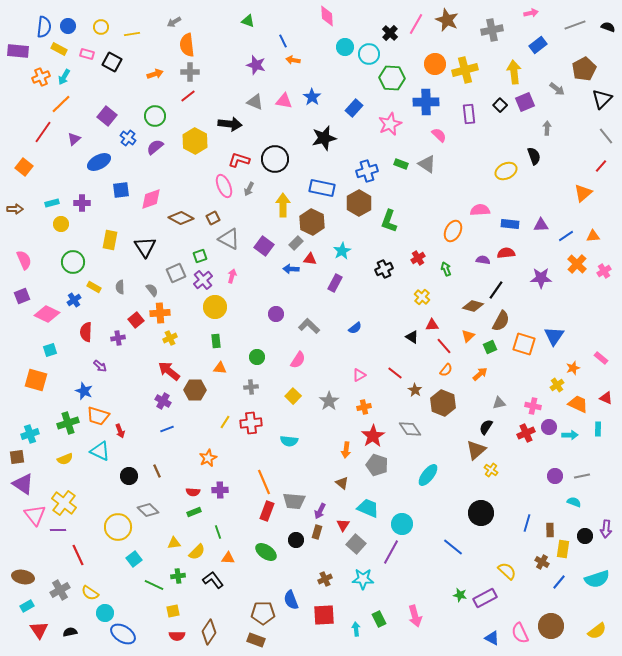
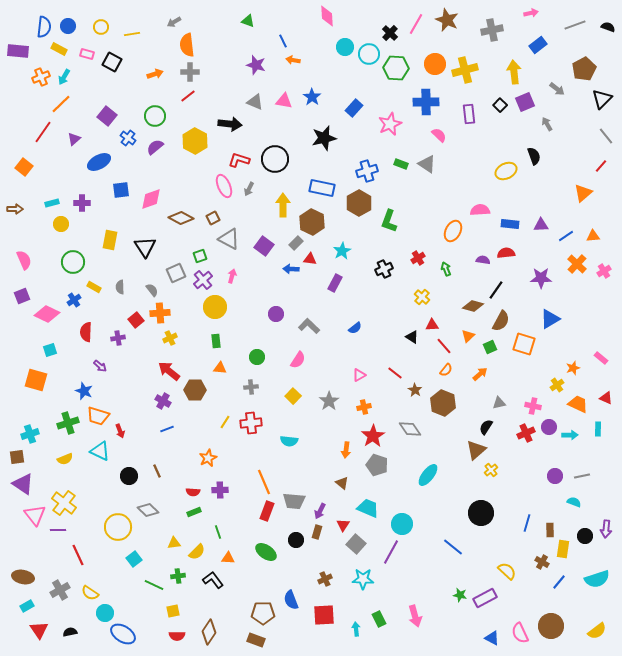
green hexagon at (392, 78): moved 4 px right, 10 px up
gray arrow at (547, 128): moved 4 px up; rotated 32 degrees counterclockwise
blue triangle at (554, 336): moved 4 px left, 17 px up; rotated 25 degrees clockwise
yellow cross at (491, 470): rotated 16 degrees clockwise
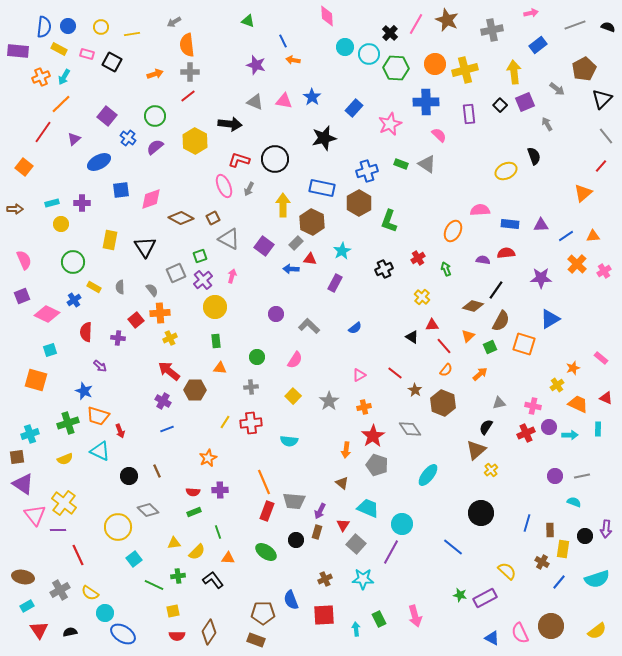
purple cross at (118, 338): rotated 16 degrees clockwise
pink semicircle at (298, 360): moved 3 px left
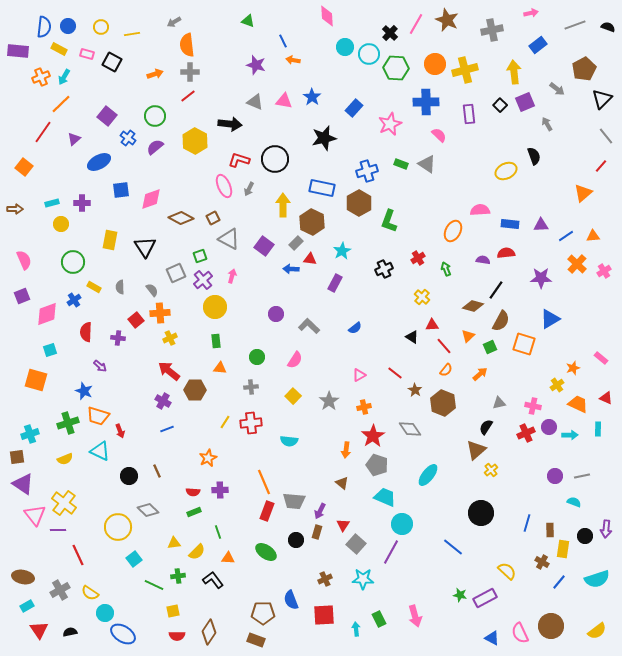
pink diamond at (47, 314): rotated 45 degrees counterclockwise
cyan trapezoid at (368, 508): moved 17 px right, 11 px up
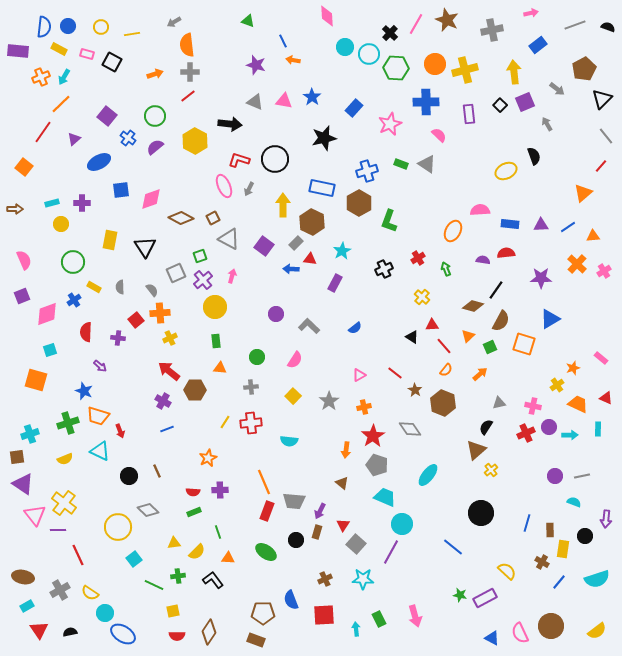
blue line at (566, 236): moved 2 px right, 9 px up
purple arrow at (606, 529): moved 10 px up
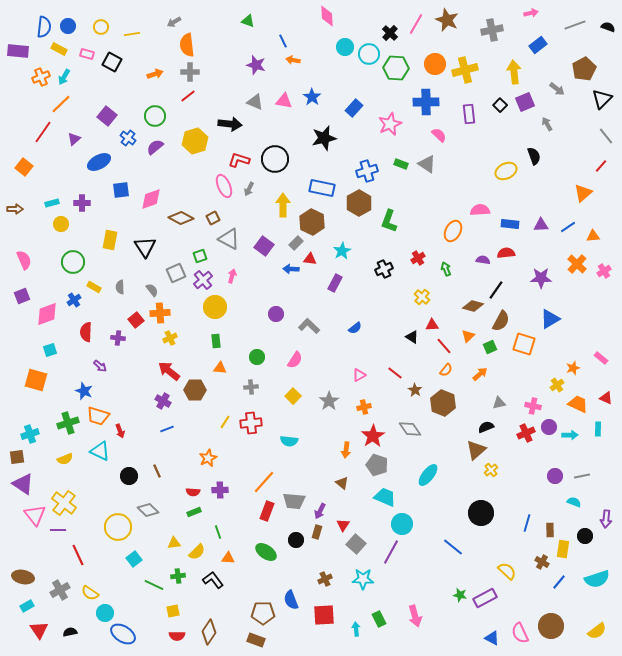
yellow hexagon at (195, 141): rotated 15 degrees clockwise
black semicircle at (486, 427): rotated 35 degrees clockwise
orange line at (264, 482): rotated 65 degrees clockwise
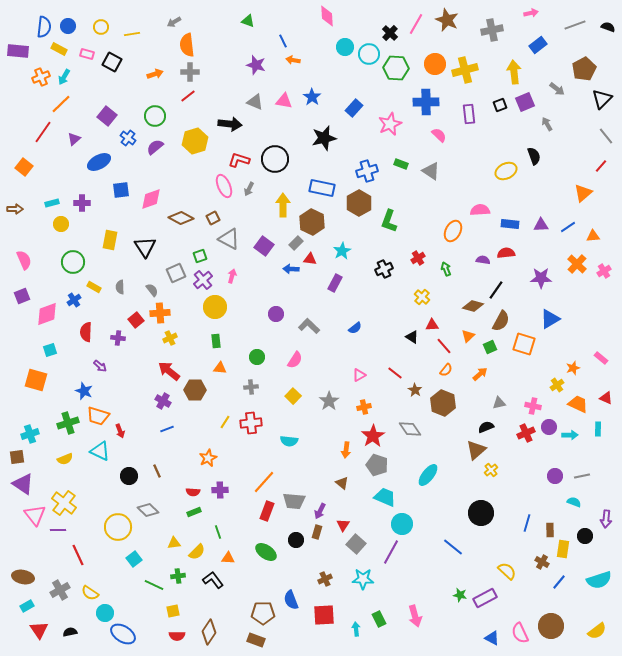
black square at (500, 105): rotated 24 degrees clockwise
gray triangle at (427, 164): moved 4 px right, 7 px down
cyan semicircle at (597, 579): moved 2 px right, 1 px down
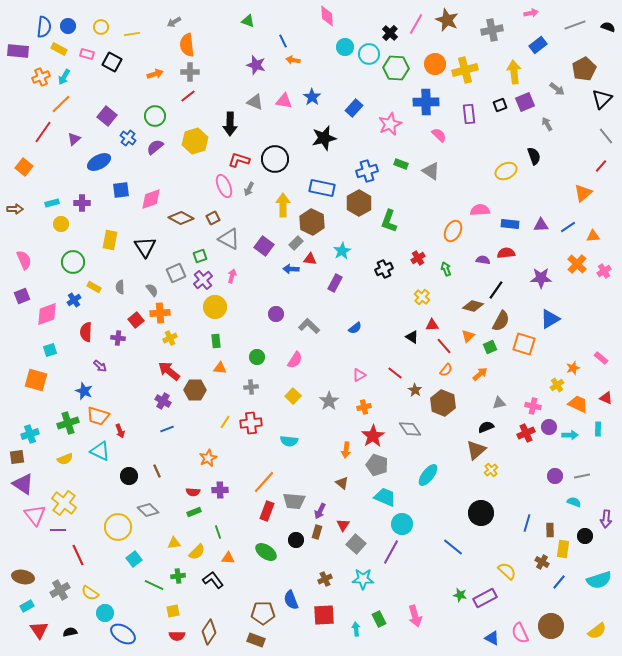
black arrow at (230, 124): rotated 85 degrees clockwise
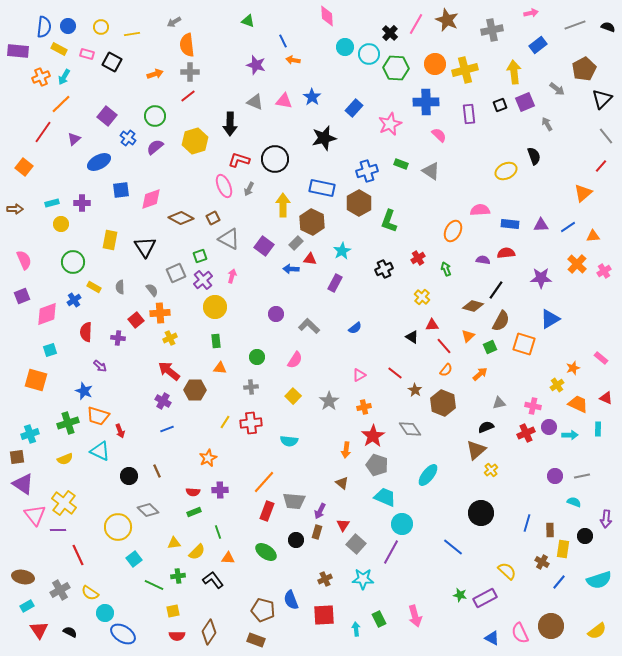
brown pentagon at (263, 613): moved 3 px up; rotated 15 degrees clockwise
black semicircle at (70, 632): rotated 40 degrees clockwise
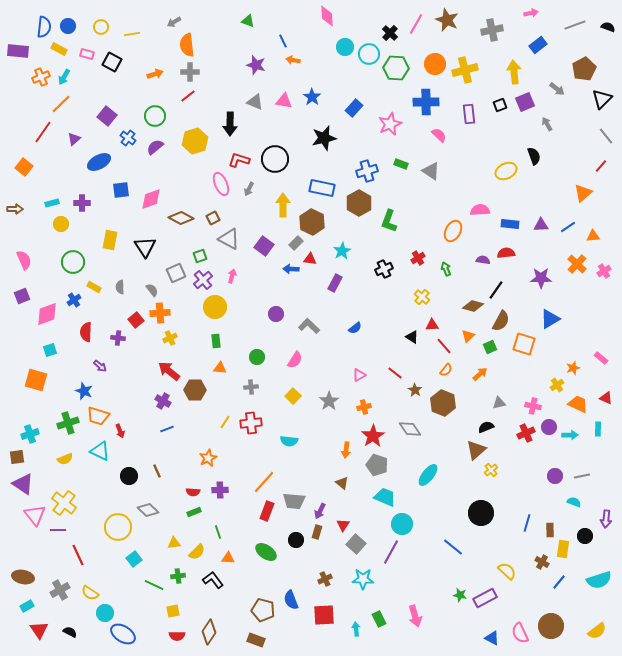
pink ellipse at (224, 186): moved 3 px left, 2 px up
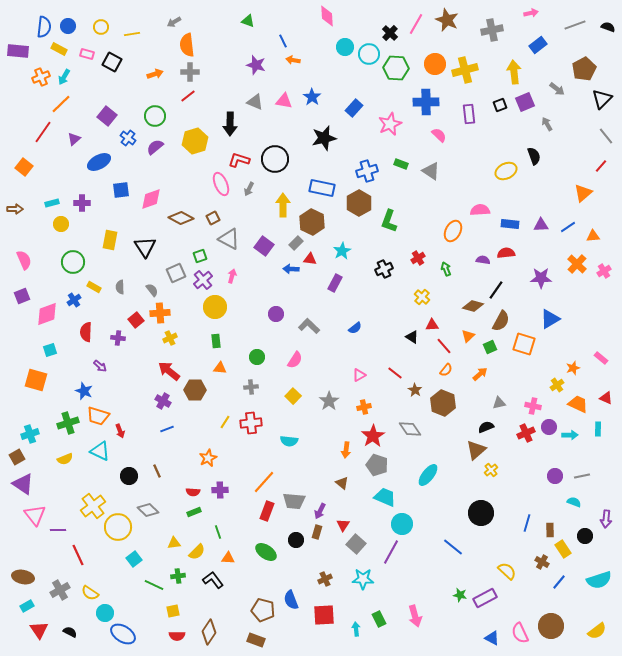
brown square at (17, 457): rotated 21 degrees counterclockwise
yellow cross at (64, 503): moved 29 px right, 3 px down; rotated 15 degrees clockwise
yellow rectangle at (563, 549): rotated 42 degrees counterclockwise
